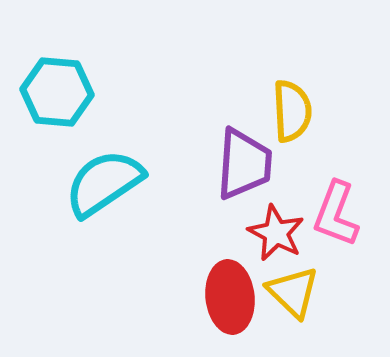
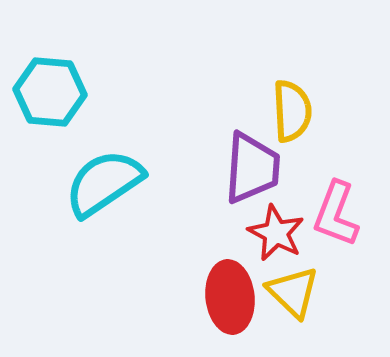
cyan hexagon: moved 7 px left
purple trapezoid: moved 8 px right, 4 px down
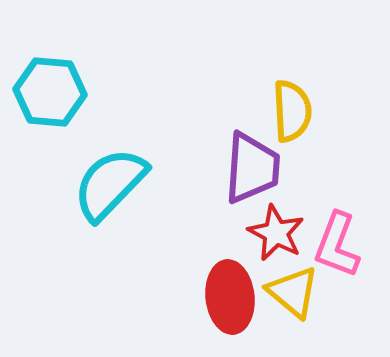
cyan semicircle: moved 6 px right, 1 px down; rotated 12 degrees counterclockwise
pink L-shape: moved 1 px right, 31 px down
yellow triangle: rotated 4 degrees counterclockwise
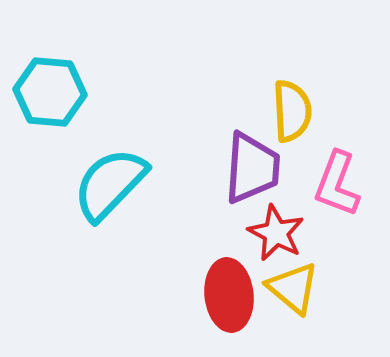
pink L-shape: moved 61 px up
yellow triangle: moved 4 px up
red ellipse: moved 1 px left, 2 px up
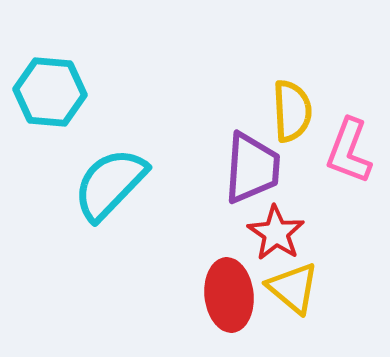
pink L-shape: moved 12 px right, 33 px up
red star: rotated 6 degrees clockwise
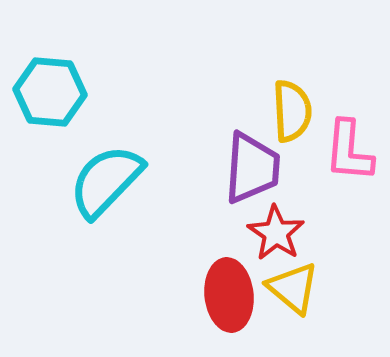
pink L-shape: rotated 16 degrees counterclockwise
cyan semicircle: moved 4 px left, 3 px up
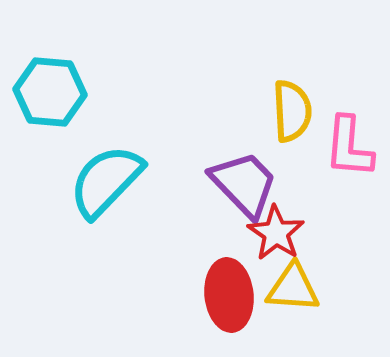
pink L-shape: moved 4 px up
purple trapezoid: moved 8 px left, 16 px down; rotated 48 degrees counterclockwise
yellow triangle: rotated 36 degrees counterclockwise
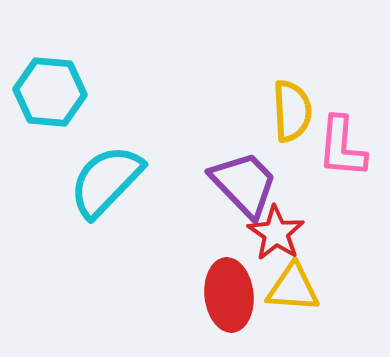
pink L-shape: moved 7 px left
